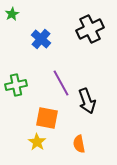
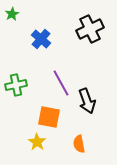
orange square: moved 2 px right, 1 px up
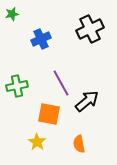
green star: rotated 16 degrees clockwise
blue cross: rotated 24 degrees clockwise
green cross: moved 1 px right, 1 px down
black arrow: rotated 110 degrees counterclockwise
orange square: moved 3 px up
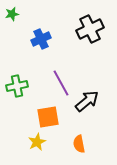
orange square: moved 1 px left, 3 px down; rotated 20 degrees counterclockwise
yellow star: rotated 12 degrees clockwise
